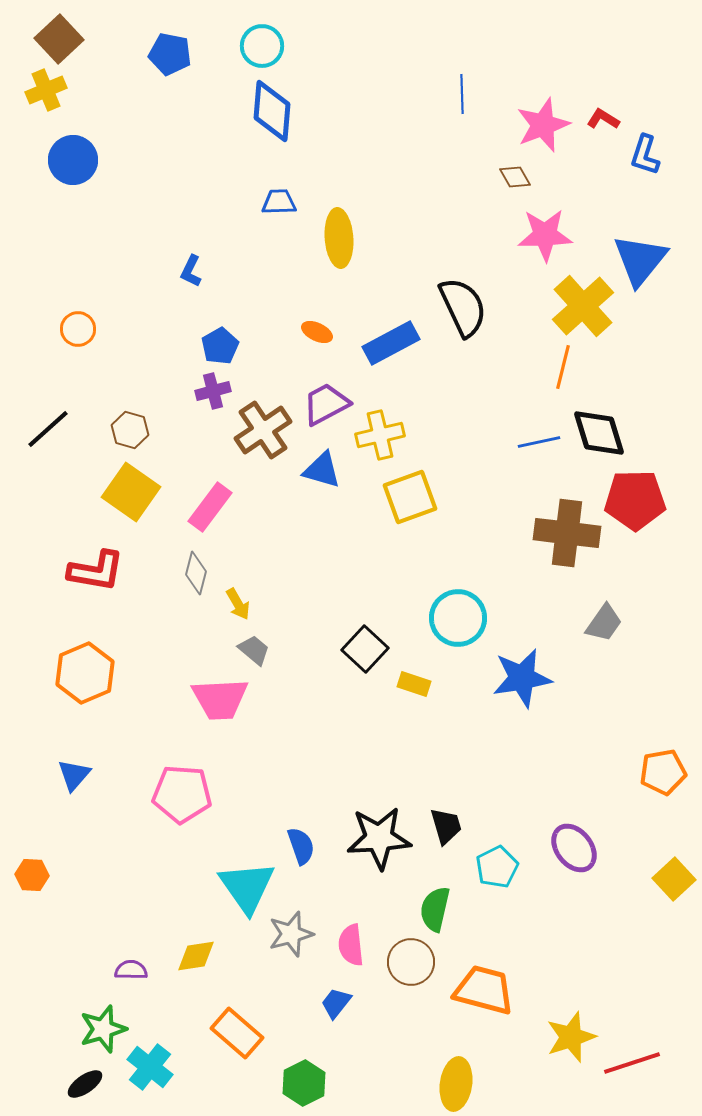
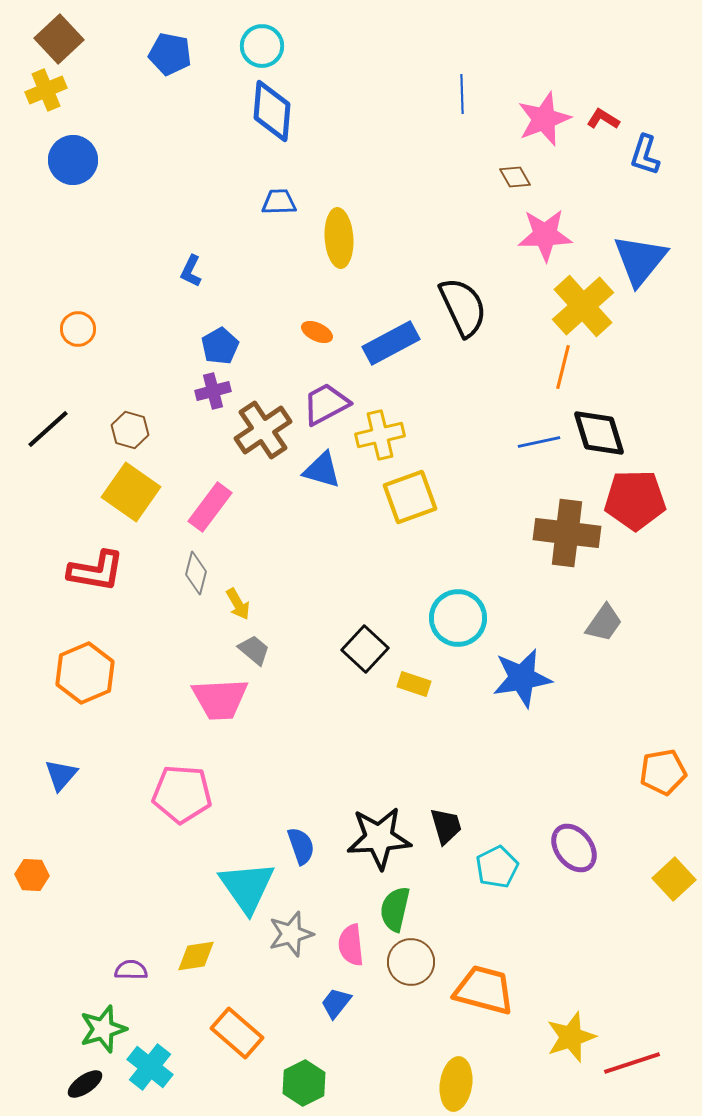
pink star at (543, 125): moved 1 px right, 6 px up
blue triangle at (74, 775): moved 13 px left
green semicircle at (435, 909): moved 40 px left
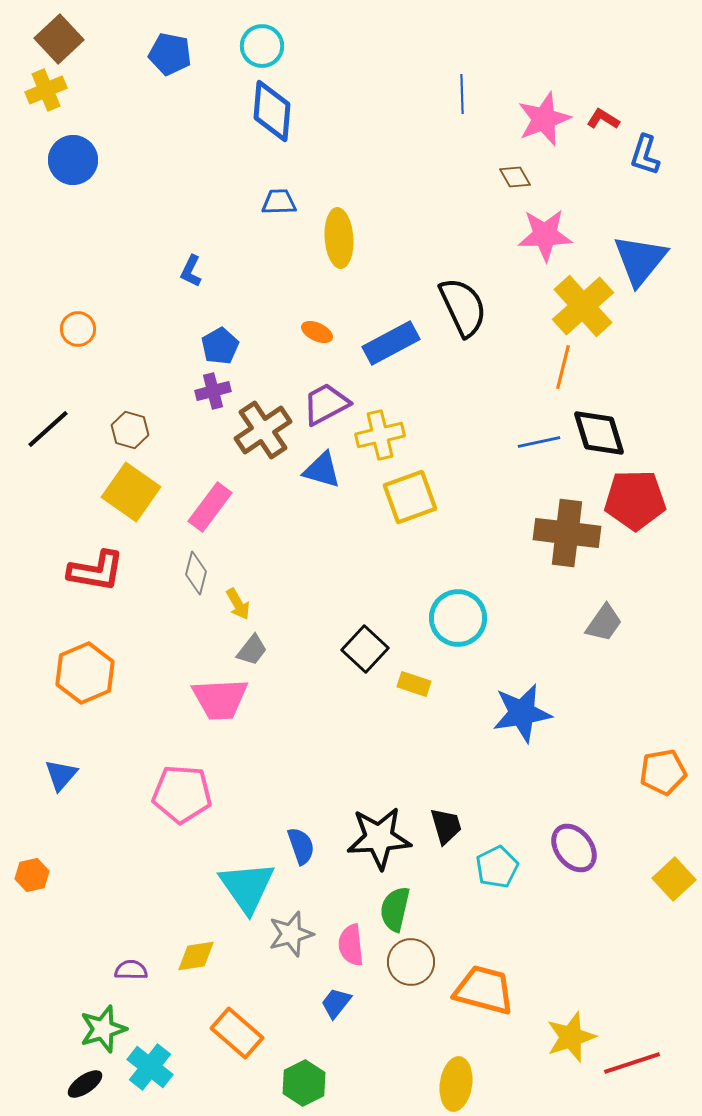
gray trapezoid at (254, 650): moved 2 px left; rotated 88 degrees clockwise
blue star at (522, 678): moved 35 px down
orange hexagon at (32, 875): rotated 16 degrees counterclockwise
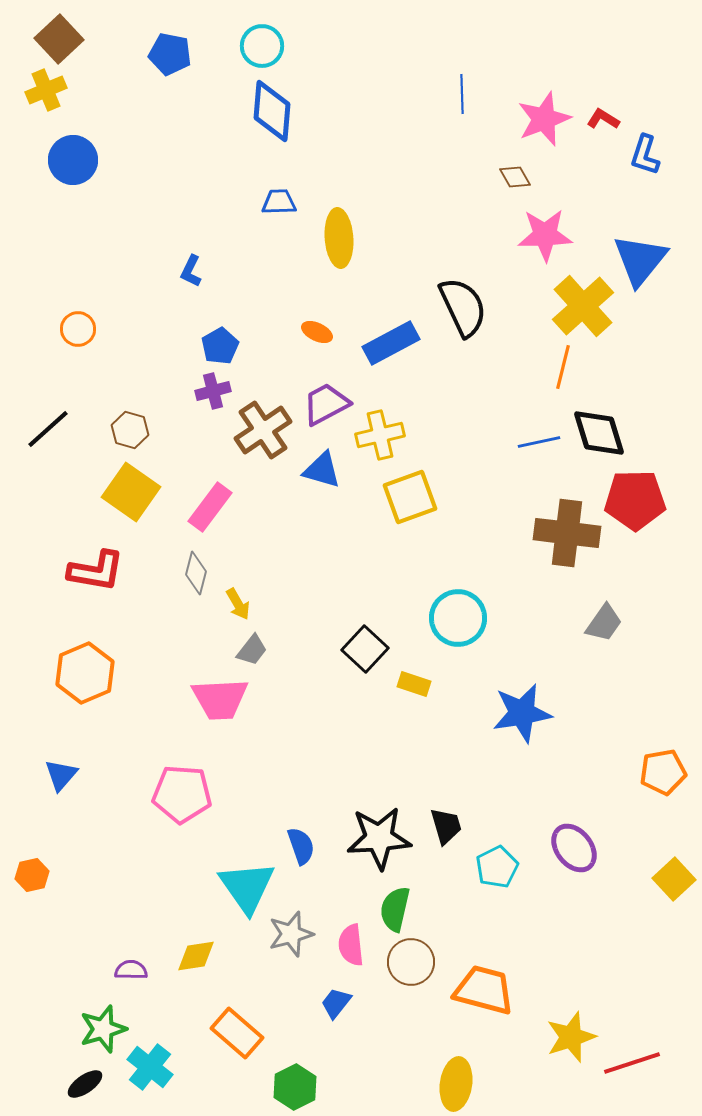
green hexagon at (304, 1083): moved 9 px left, 4 px down
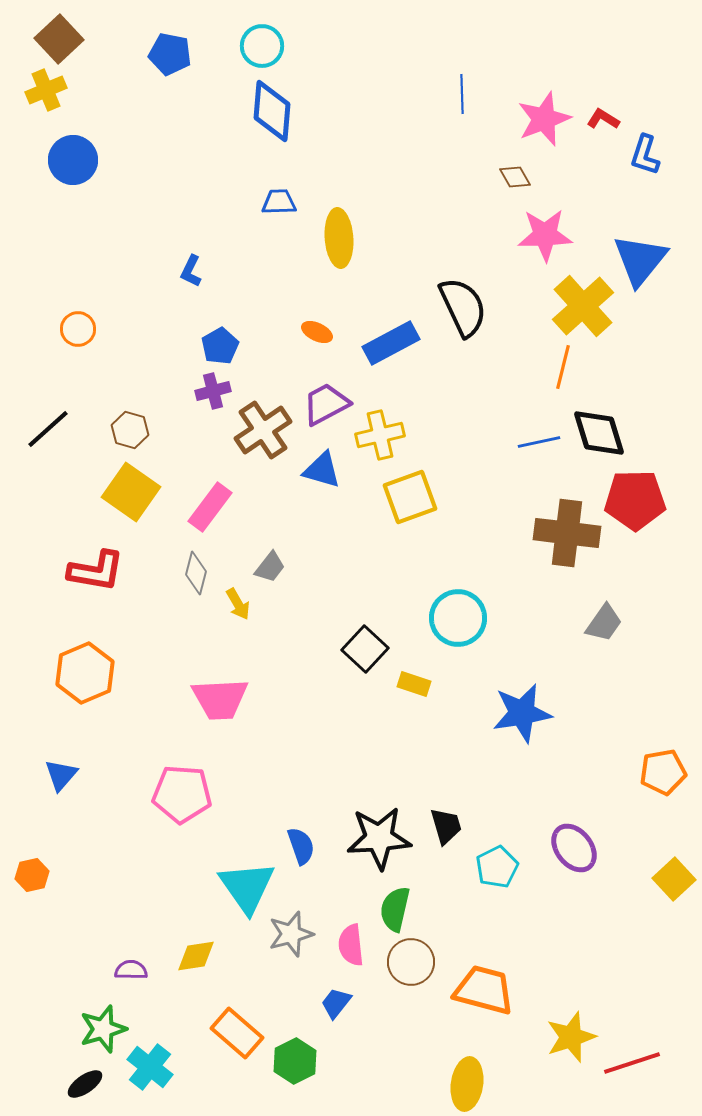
gray trapezoid at (252, 650): moved 18 px right, 83 px up
yellow ellipse at (456, 1084): moved 11 px right
green hexagon at (295, 1087): moved 26 px up
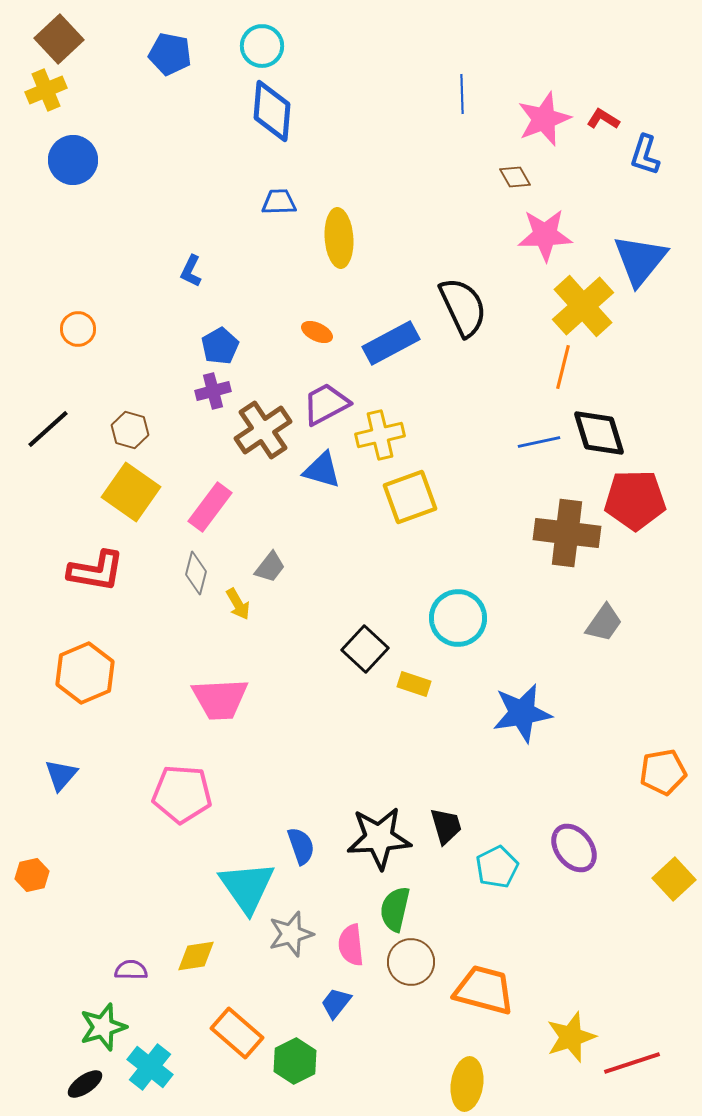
green star at (103, 1029): moved 2 px up
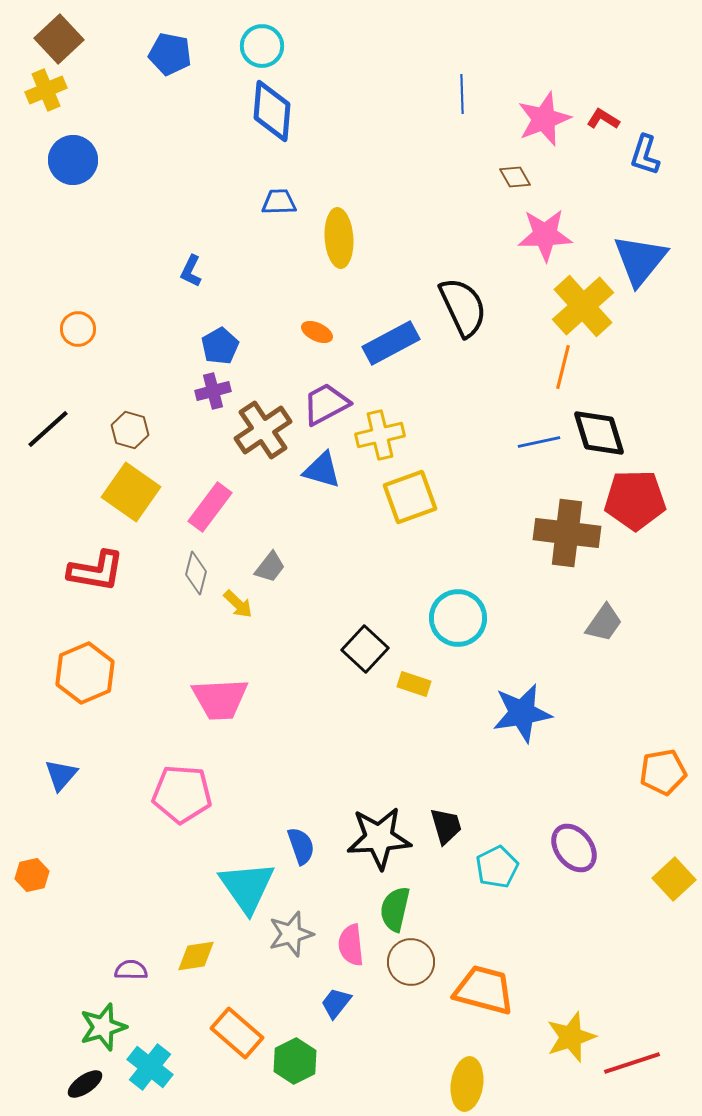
yellow arrow at (238, 604): rotated 16 degrees counterclockwise
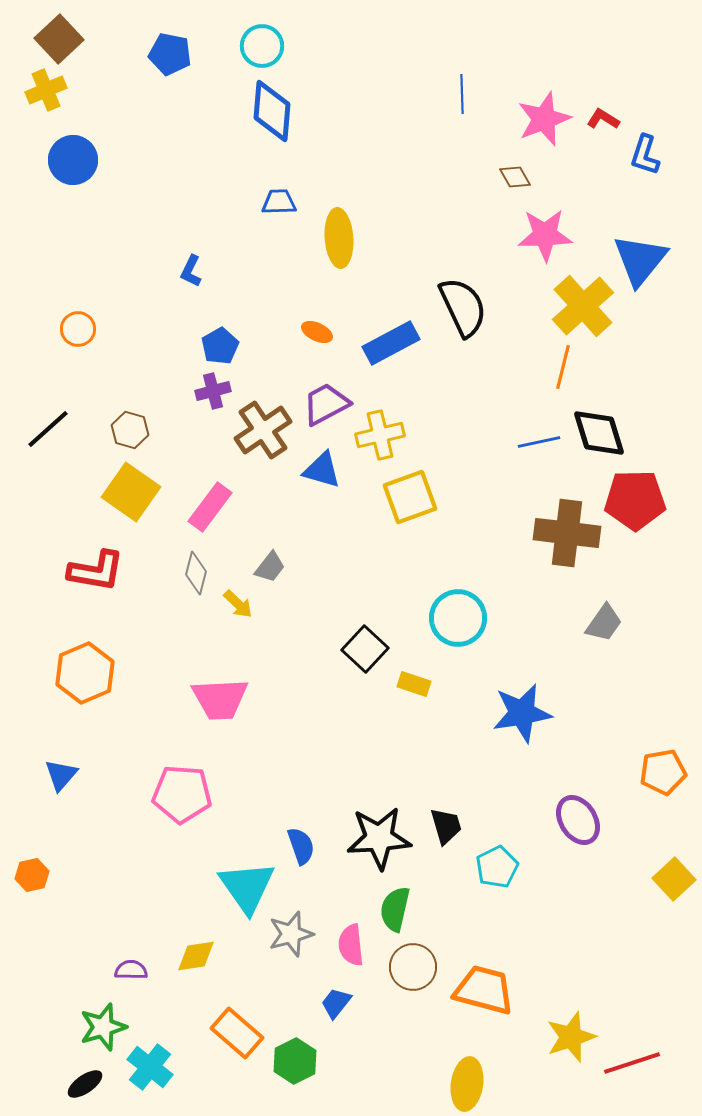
purple ellipse at (574, 848): moved 4 px right, 28 px up; rotated 6 degrees clockwise
brown circle at (411, 962): moved 2 px right, 5 px down
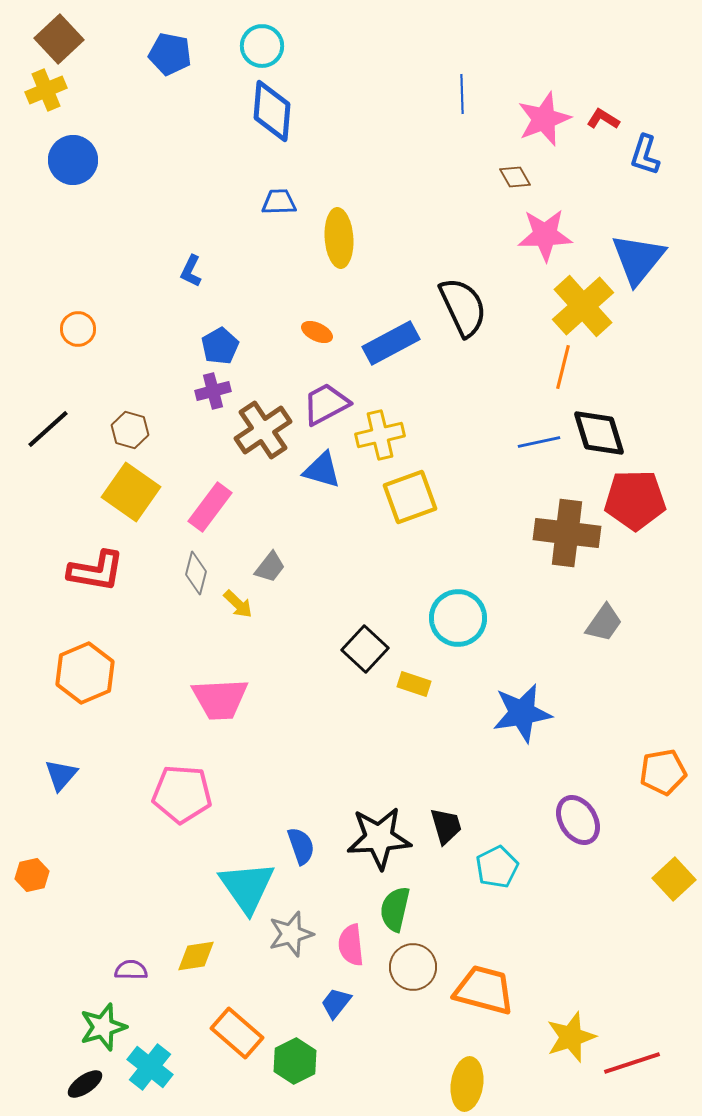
blue triangle at (640, 260): moved 2 px left, 1 px up
